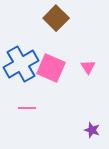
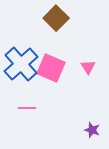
blue cross: rotated 12 degrees counterclockwise
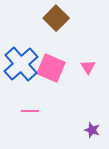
pink line: moved 3 px right, 3 px down
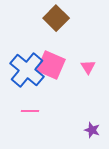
blue cross: moved 6 px right, 6 px down; rotated 8 degrees counterclockwise
pink square: moved 3 px up
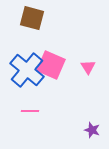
brown square: moved 24 px left; rotated 30 degrees counterclockwise
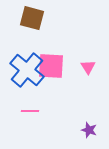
pink square: moved 1 px down; rotated 20 degrees counterclockwise
purple star: moved 3 px left
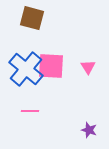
blue cross: moved 1 px left, 1 px up
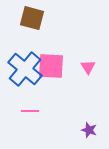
blue cross: moved 1 px left
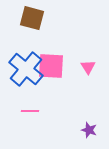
blue cross: moved 1 px right
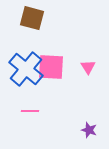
pink square: moved 1 px down
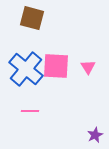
pink square: moved 5 px right, 1 px up
purple star: moved 6 px right, 5 px down; rotated 28 degrees clockwise
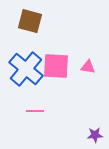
brown square: moved 2 px left, 3 px down
pink triangle: rotated 49 degrees counterclockwise
pink line: moved 5 px right
purple star: rotated 21 degrees clockwise
